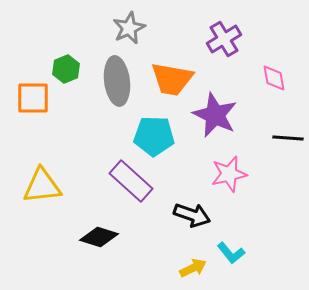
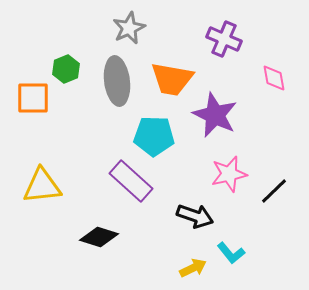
purple cross: rotated 36 degrees counterclockwise
black line: moved 14 px left, 53 px down; rotated 48 degrees counterclockwise
black arrow: moved 3 px right, 1 px down
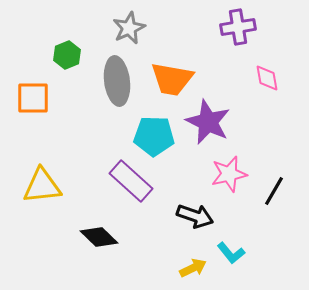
purple cross: moved 14 px right, 12 px up; rotated 32 degrees counterclockwise
green hexagon: moved 1 px right, 14 px up
pink diamond: moved 7 px left
purple star: moved 7 px left, 7 px down
black line: rotated 16 degrees counterclockwise
black diamond: rotated 27 degrees clockwise
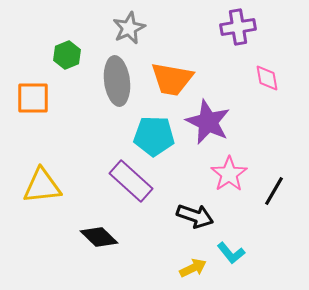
pink star: rotated 21 degrees counterclockwise
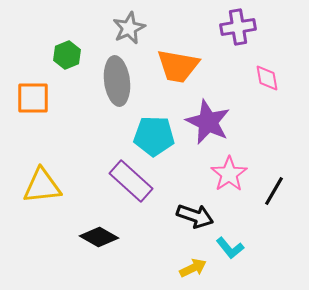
orange trapezoid: moved 6 px right, 13 px up
black diamond: rotated 15 degrees counterclockwise
cyan L-shape: moved 1 px left, 5 px up
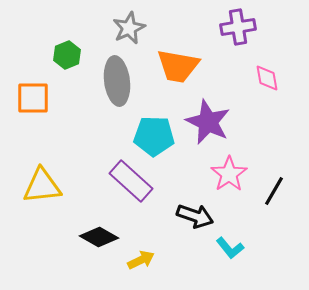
yellow arrow: moved 52 px left, 8 px up
